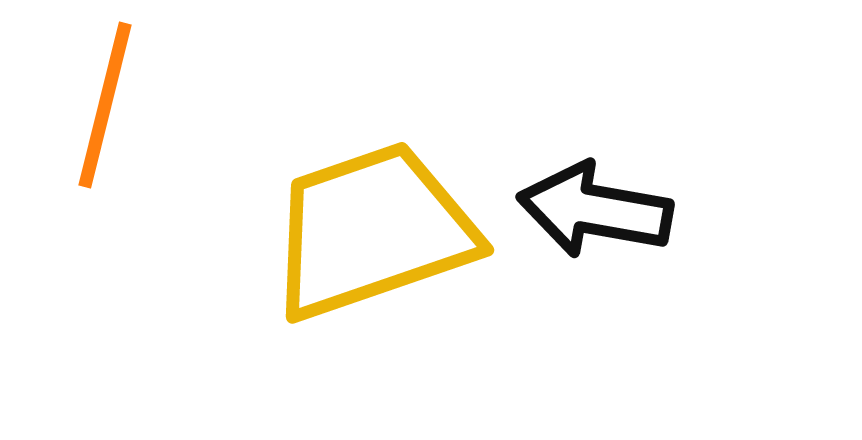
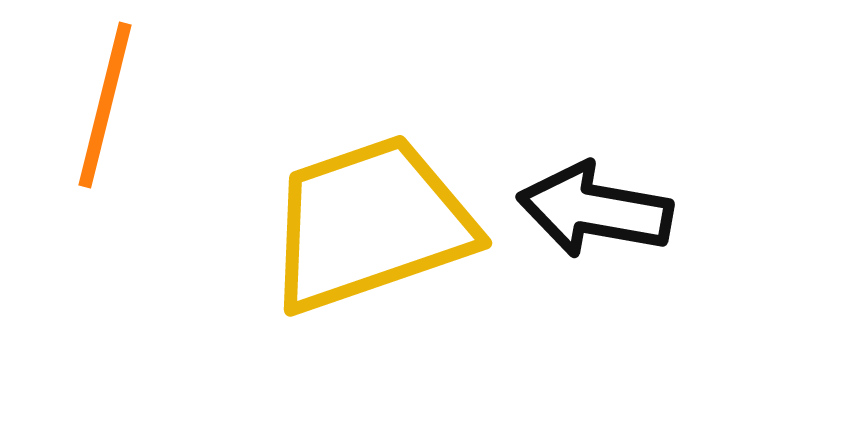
yellow trapezoid: moved 2 px left, 7 px up
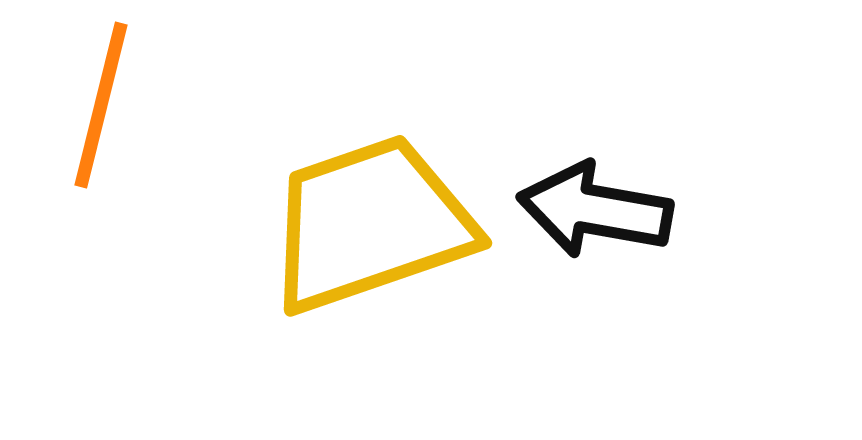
orange line: moved 4 px left
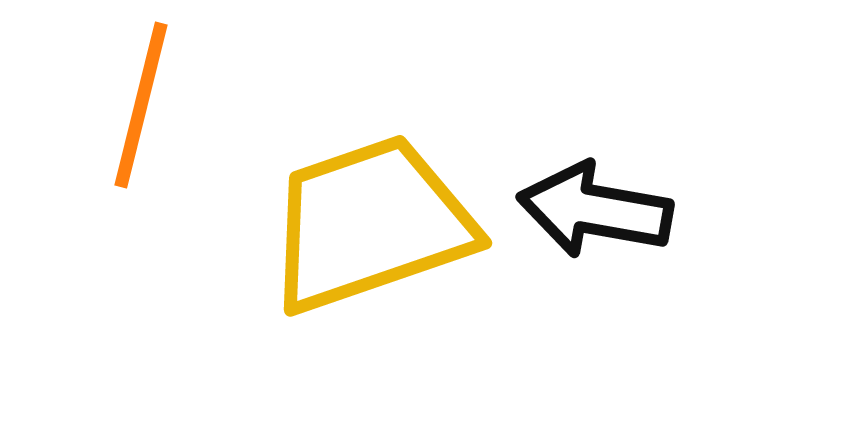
orange line: moved 40 px right
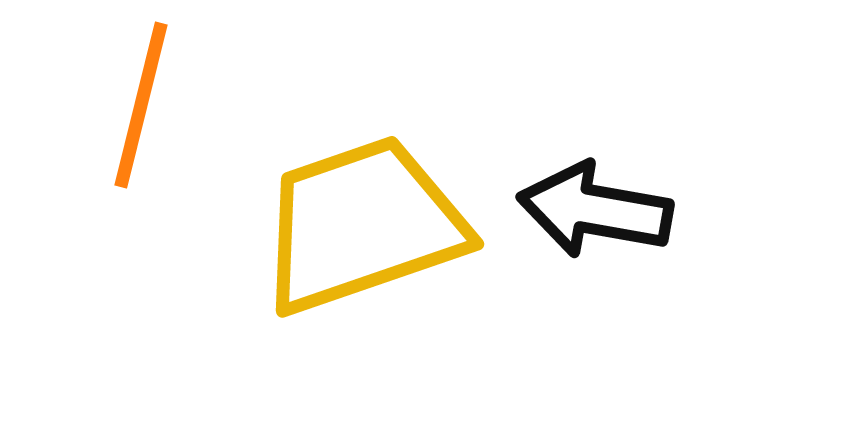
yellow trapezoid: moved 8 px left, 1 px down
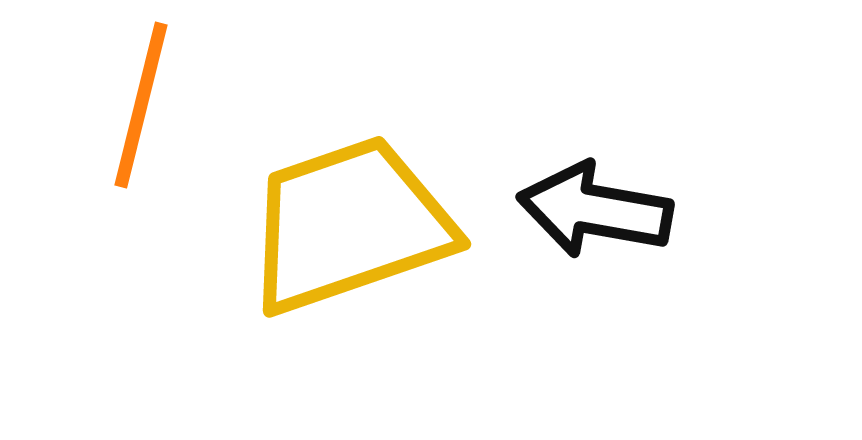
yellow trapezoid: moved 13 px left
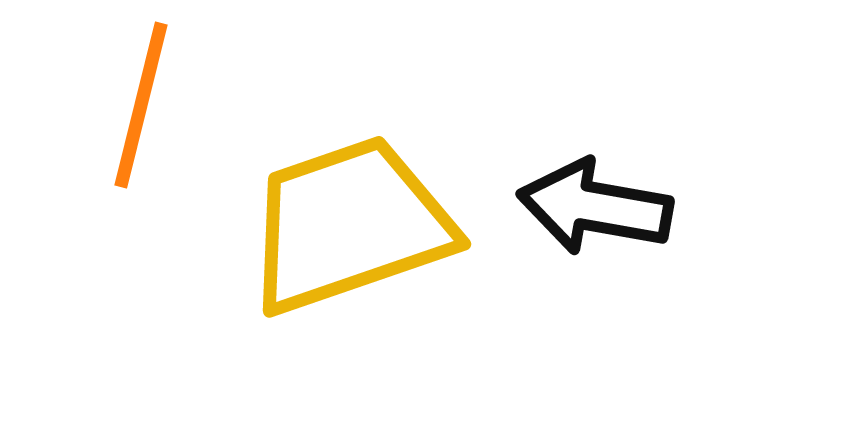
black arrow: moved 3 px up
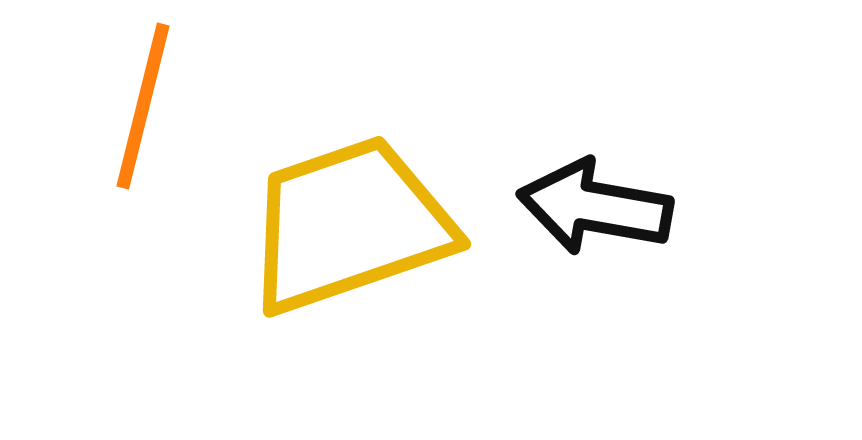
orange line: moved 2 px right, 1 px down
